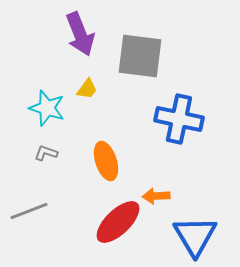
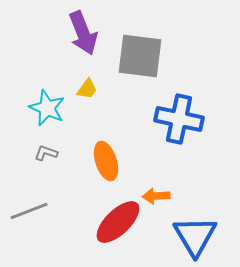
purple arrow: moved 3 px right, 1 px up
cyan star: rotated 6 degrees clockwise
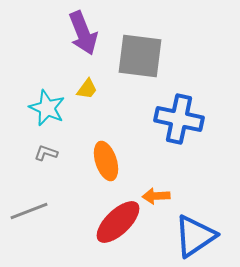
blue triangle: rotated 27 degrees clockwise
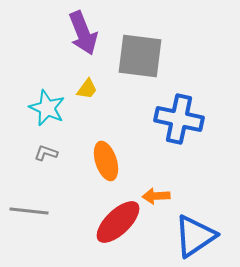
gray line: rotated 27 degrees clockwise
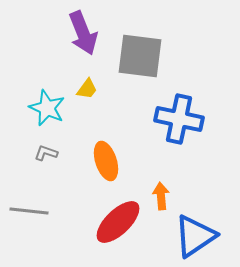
orange arrow: moved 5 px right; rotated 88 degrees clockwise
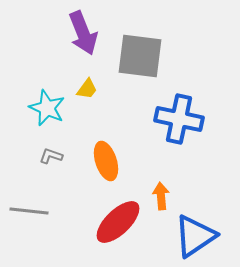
gray L-shape: moved 5 px right, 3 px down
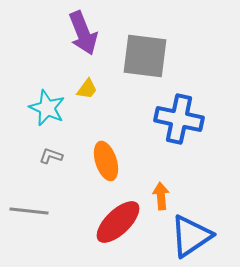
gray square: moved 5 px right
blue triangle: moved 4 px left
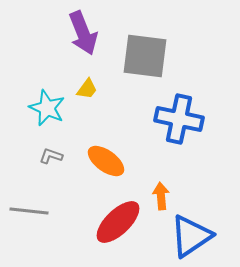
orange ellipse: rotated 36 degrees counterclockwise
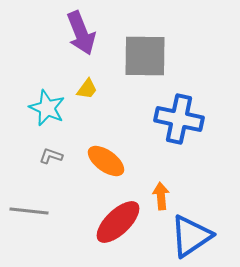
purple arrow: moved 2 px left
gray square: rotated 6 degrees counterclockwise
